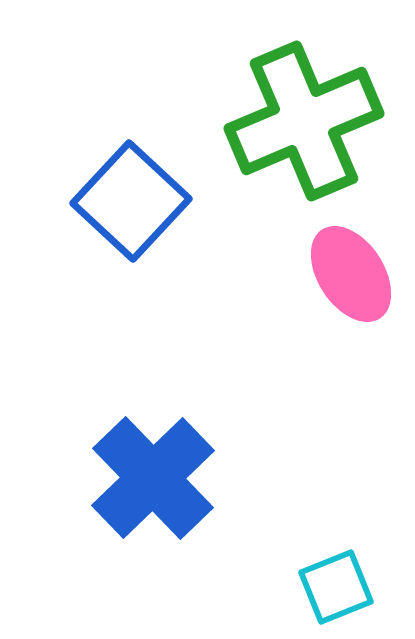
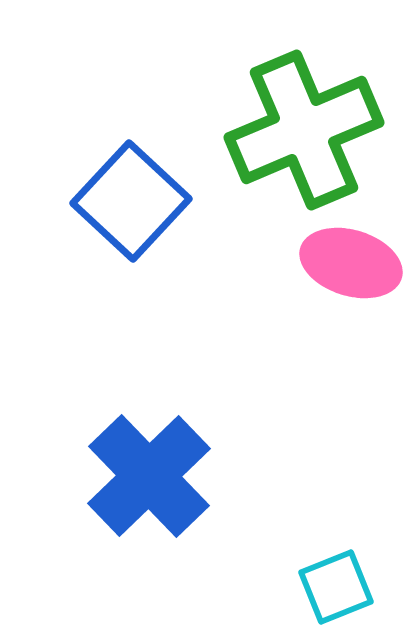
green cross: moved 9 px down
pink ellipse: moved 11 px up; rotated 40 degrees counterclockwise
blue cross: moved 4 px left, 2 px up
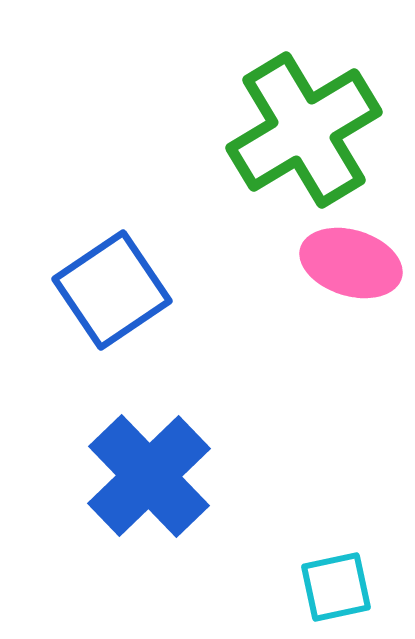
green cross: rotated 8 degrees counterclockwise
blue square: moved 19 px left, 89 px down; rotated 13 degrees clockwise
cyan square: rotated 10 degrees clockwise
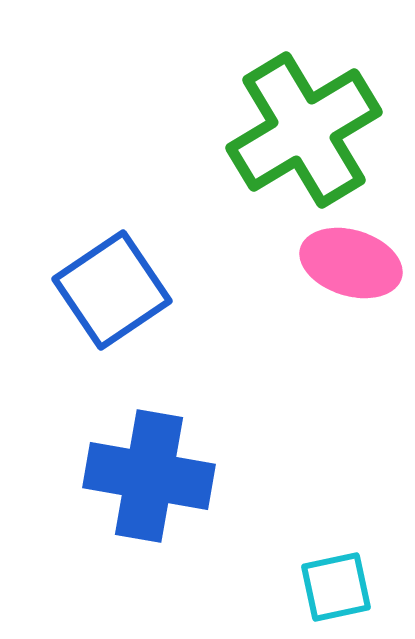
blue cross: rotated 36 degrees counterclockwise
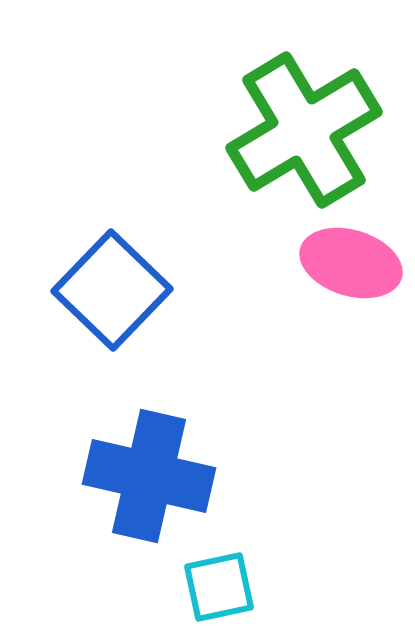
blue square: rotated 12 degrees counterclockwise
blue cross: rotated 3 degrees clockwise
cyan square: moved 117 px left
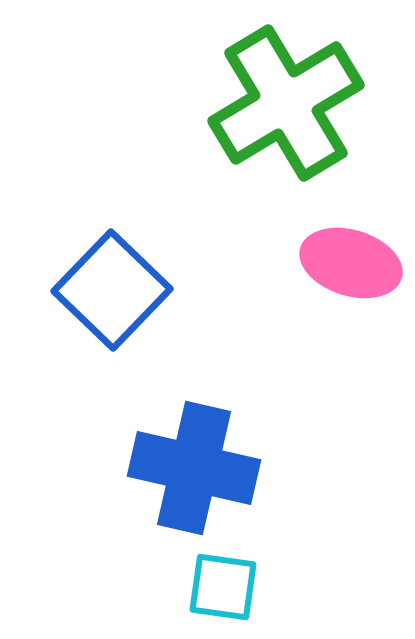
green cross: moved 18 px left, 27 px up
blue cross: moved 45 px right, 8 px up
cyan square: moved 4 px right; rotated 20 degrees clockwise
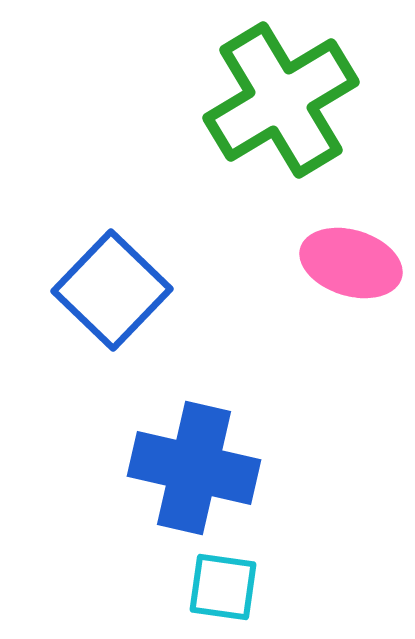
green cross: moved 5 px left, 3 px up
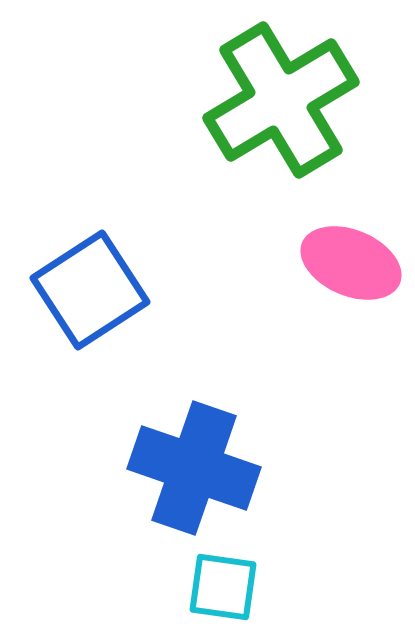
pink ellipse: rotated 6 degrees clockwise
blue square: moved 22 px left; rotated 13 degrees clockwise
blue cross: rotated 6 degrees clockwise
